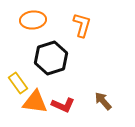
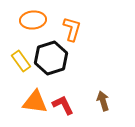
orange L-shape: moved 10 px left, 4 px down
yellow rectangle: moved 3 px right, 22 px up
brown arrow: rotated 24 degrees clockwise
red L-shape: rotated 140 degrees counterclockwise
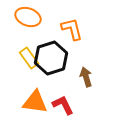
orange ellipse: moved 5 px left, 3 px up; rotated 25 degrees clockwise
orange L-shape: rotated 30 degrees counterclockwise
yellow rectangle: moved 8 px right, 3 px up
brown arrow: moved 17 px left, 24 px up
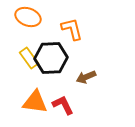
black hexagon: rotated 16 degrees clockwise
brown arrow: rotated 96 degrees counterclockwise
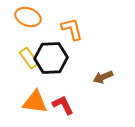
brown arrow: moved 17 px right
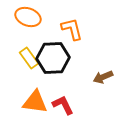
black hexagon: moved 2 px right
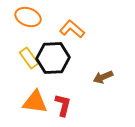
orange L-shape: rotated 35 degrees counterclockwise
red L-shape: rotated 40 degrees clockwise
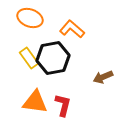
orange ellipse: moved 2 px right, 1 px down
black hexagon: rotated 8 degrees counterclockwise
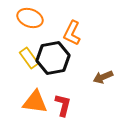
orange L-shape: moved 4 px down; rotated 105 degrees counterclockwise
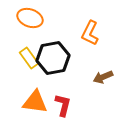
orange L-shape: moved 18 px right
